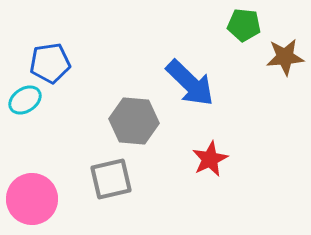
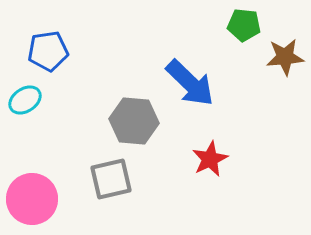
blue pentagon: moved 2 px left, 12 px up
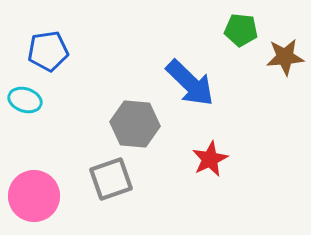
green pentagon: moved 3 px left, 5 px down
cyan ellipse: rotated 52 degrees clockwise
gray hexagon: moved 1 px right, 3 px down
gray square: rotated 6 degrees counterclockwise
pink circle: moved 2 px right, 3 px up
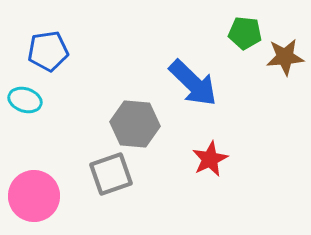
green pentagon: moved 4 px right, 3 px down
blue arrow: moved 3 px right
gray square: moved 5 px up
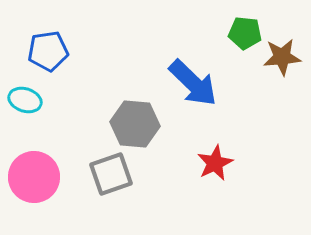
brown star: moved 3 px left
red star: moved 5 px right, 4 px down
pink circle: moved 19 px up
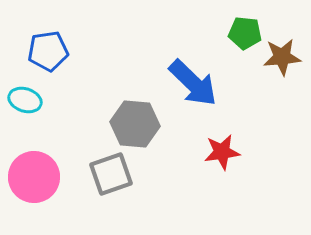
red star: moved 7 px right, 11 px up; rotated 18 degrees clockwise
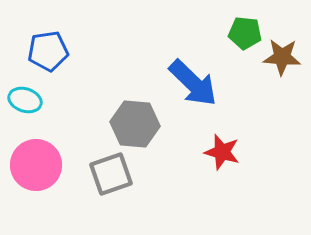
brown star: rotated 9 degrees clockwise
red star: rotated 24 degrees clockwise
pink circle: moved 2 px right, 12 px up
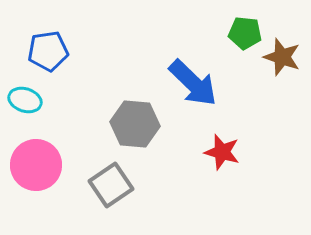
brown star: rotated 15 degrees clockwise
gray square: moved 11 px down; rotated 15 degrees counterclockwise
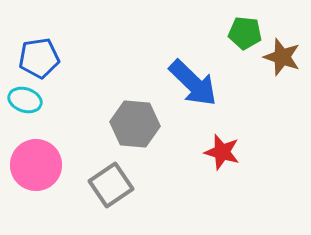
blue pentagon: moved 9 px left, 7 px down
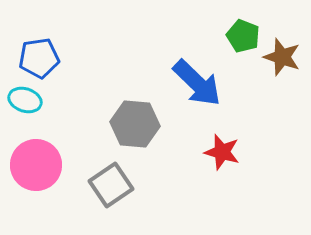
green pentagon: moved 2 px left, 3 px down; rotated 16 degrees clockwise
blue arrow: moved 4 px right
